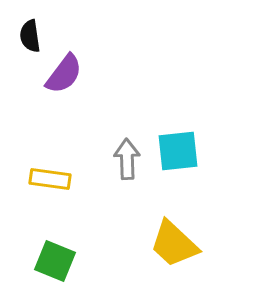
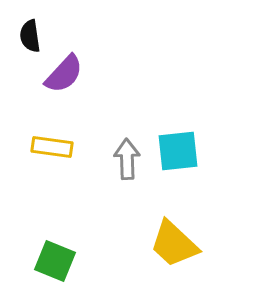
purple semicircle: rotated 6 degrees clockwise
yellow rectangle: moved 2 px right, 32 px up
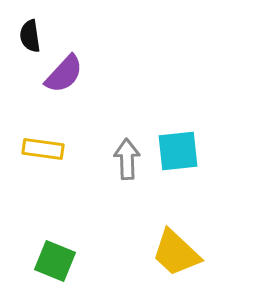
yellow rectangle: moved 9 px left, 2 px down
yellow trapezoid: moved 2 px right, 9 px down
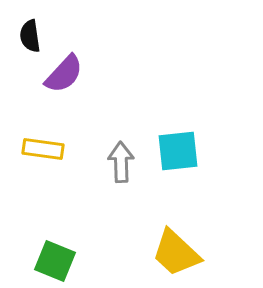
gray arrow: moved 6 px left, 3 px down
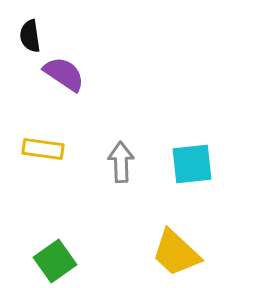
purple semicircle: rotated 99 degrees counterclockwise
cyan square: moved 14 px right, 13 px down
green square: rotated 33 degrees clockwise
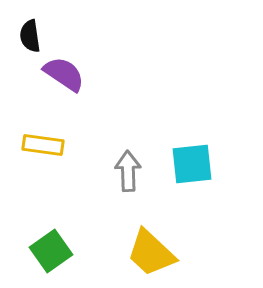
yellow rectangle: moved 4 px up
gray arrow: moved 7 px right, 9 px down
yellow trapezoid: moved 25 px left
green square: moved 4 px left, 10 px up
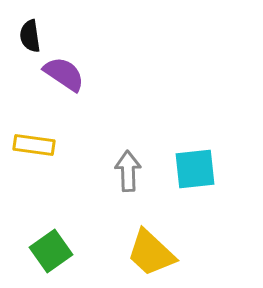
yellow rectangle: moved 9 px left
cyan square: moved 3 px right, 5 px down
